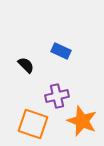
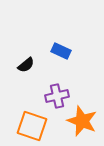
black semicircle: rotated 96 degrees clockwise
orange square: moved 1 px left, 2 px down
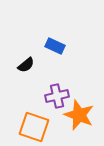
blue rectangle: moved 6 px left, 5 px up
orange star: moved 3 px left, 6 px up
orange square: moved 2 px right, 1 px down
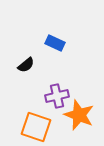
blue rectangle: moved 3 px up
orange square: moved 2 px right
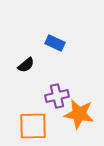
orange star: moved 1 px up; rotated 12 degrees counterclockwise
orange square: moved 3 px left, 1 px up; rotated 20 degrees counterclockwise
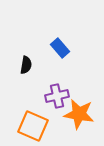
blue rectangle: moved 5 px right, 5 px down; rotated 24 degrees clockwise
black semicircle: rotated 42 degrees counterclockwise
orange square: rotated 24 degrees clockwise
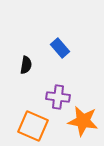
purple cross: moved 1 px right, 1 px down; rotated 20 degrees clockwise
orange star: moved 4 px right, 7 px down
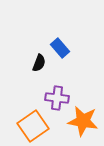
black semicircle: moved 13 px right, 2 px up; rotated 12 degrees clockwise
purple cross: moved 1 px left, 1 px down
orange square: rotated 32 degrees clockwise
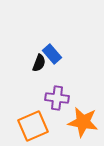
blue rectangle: moved 8 px left, 6 px down
orange star: moved 1 px down
orange square: rotated 12 degrees clockwise
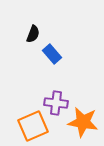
black semicircle: moved 6 px left, 29 px up
purple cross: moved 1 px left, 5 px down
